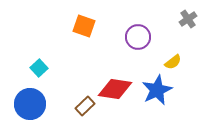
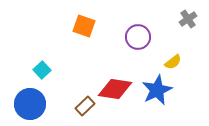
cyan square: moved 3 px right, 2 px down
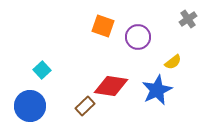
orange square: moved 19 px right
red diamond: moved 4 px left, 3 px up
blue circle: moved 2 px down
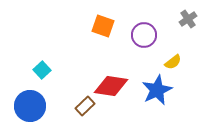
purple circle: moved 6 px right, 2 px up
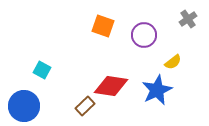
cyan square: rotated 18 degrees counterclockwise
blue circle: moved 6 px left
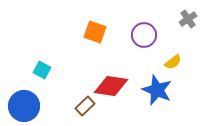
orange square: moved 8 px left, 6 px down
blue star: rotated 24 degrees counterclockwise
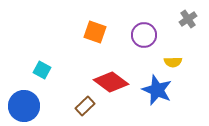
yellow semicircle: rotated 36 degrees clockwise
red diamond: moved 4 px up; rotated 28 degrees clockwise
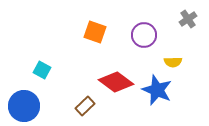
red diamond: moved 5 px right
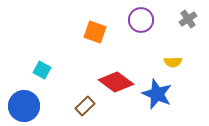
purple circle: moved 3 px left, 15 px up
blue star: moved 4 px down
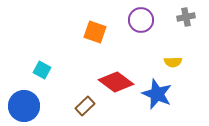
gray cross: moved 2 px left, 2 px up; rotated 24 degrees clockwise
